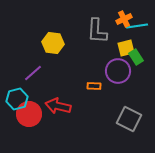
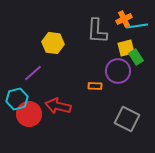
orange rectangle: moved 1 px right
gray square: moved 2 px left
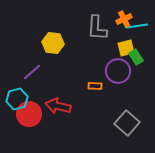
gray L-shape: moved 3 px up
purple line: moved 1 px left, 1 px up
gray square: moved 4 px down; rotated 15 degrees clockwise
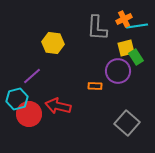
purple line: moved 4 px down
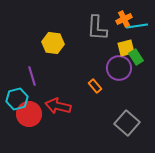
purple circle: moved 1 px right, 3 px up
purple line: rotated 66 degrees counterclockwise
orange rectangle: rotated 48 degrees clockwise
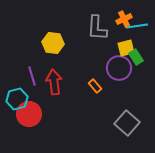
red arrow: moved 4 px left, 24 px up; rotated 70 degrees clockwise
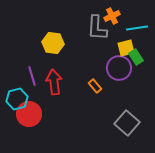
orange cross: moved 12 px left, 3 px up
cyan line: moved 2 px down
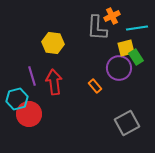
gray square: rotated 20 degrees clockwise
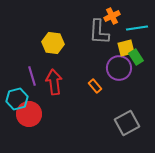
gray L-shape: moved 2 px right, 4 px down
